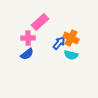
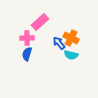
pink cross: moved 1 px left
blue arrow: rotated 80 degrees counterclockwise
blue semicircle: rotated 144 degrees clockwise
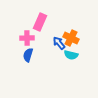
pink rectangle: rotated 24 degrees counterclockwise
blue semicircle: moved 1 px right, 1 px down
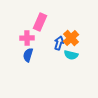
orange cross: rotated 21 degrees clockwise
blue arrow: rotated 56 degrees clockwise
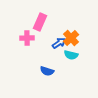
blue arrow: rotated 40 degrees clockwise
blue semicircle: moved 19 px right, 16 px down; rotated 88 degrees counterclockwise
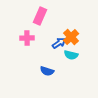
pink rectangle: moved 6 px up
orange cross: moved 1 px up
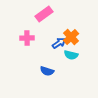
pink rectangle: moved 4 px right, 2 px up; rotated 30 degrees clockwise
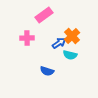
pink rectangle: moved 1 px down
orange cross: moved 1 px right, 1 px up
cyan semicircle: moved 1 px left
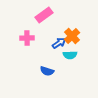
cyan semicircle: rotated 16 degrees counterclockwise
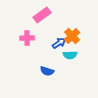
pink rectangle: moved 2 px left
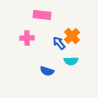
pink rectangle: rotated 42 degrees clockwise
blue arrow: rotated 96 degrees counterclockwise
cyan semicircle: moved 1 px right, 6 px down
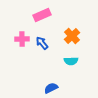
pink rectangle: rotated 30 degrees counterclockwise
pink cross: moved 5 px left, 1 px down
blue arrow: moved 17 px left
blue semicircle: moved 4 px right, 17 px down; rotated 136 degrees clockwise
